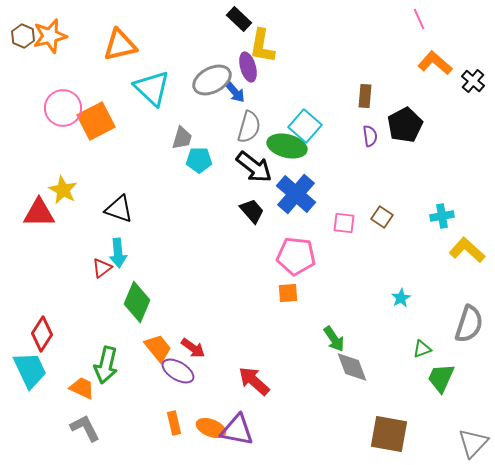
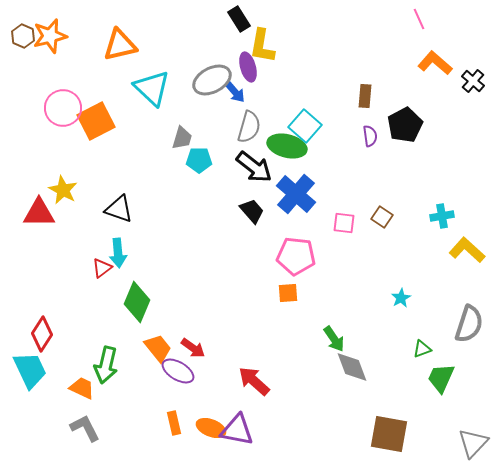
black rectangle at (239, 19): rotated 15 degrees clockwise
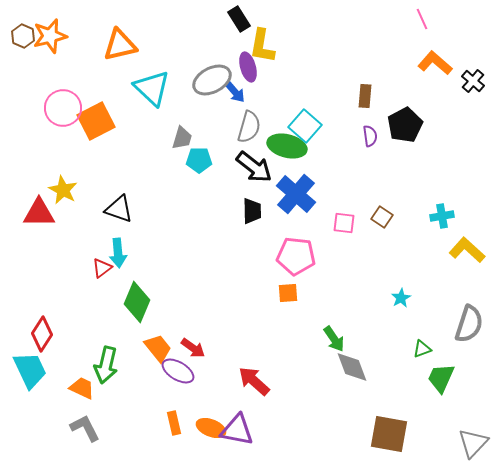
pink line at (419, 19): moved 3 px right
black trapezoid at (252, 211): rotated 40 degrees clockwise
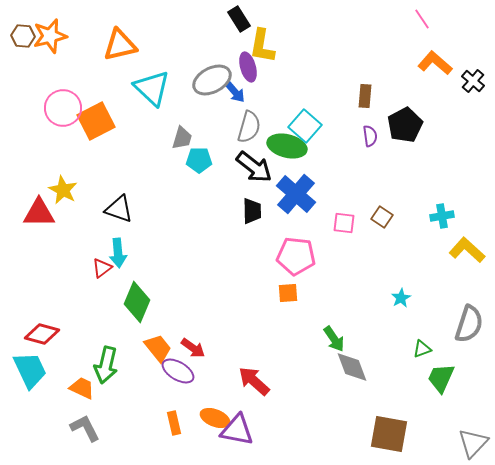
pink line at (422, 19): rotated 10 degrees counterclockwise
brown hexagon at (23, 36): rotated 20 degrees counterclockwise
red diamond at (42, 334): rotated 72 degrees clockwise
orange ellipse at (211, 428): moved 4 px right, 10 px up
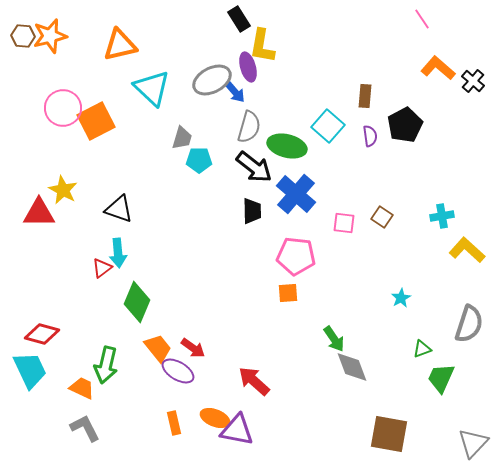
orange L-shape at (435, 63): moved 3 px right, 5 px down
cyan square at (305, 126): moved 23 px right
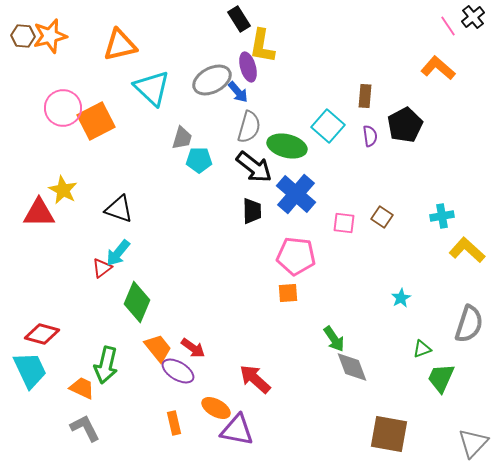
pink line at (422, 19): moved 26 px right, 7 px down
black cross at (473, 81): moved 64 px up; rotated 10 degrees clockwise
blue arrow at (235, 92): moved 3 px right
cyan arrow at (118, 253): rotated 44 degrees clockwise
red arrow at (254, 381): moved 1 px right, 2 px up
orange ellipse at (215, 418): moved 1 px right, 10 px up; rotated 8 degrees clockwise
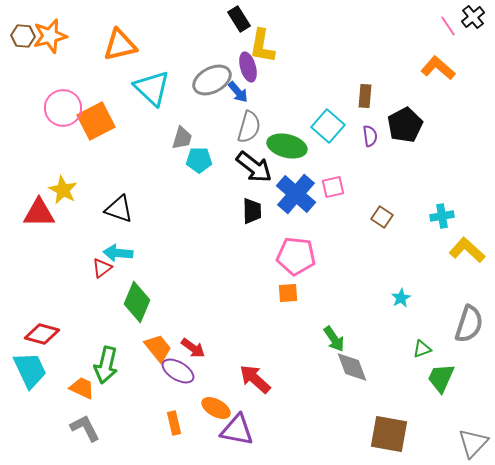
pink square at (344, 223): moved 11 px left, 36 px up; rotated 20 degrees counterclockwise
cyan arrow at (118, 253): rotated 56 degrees clockwise
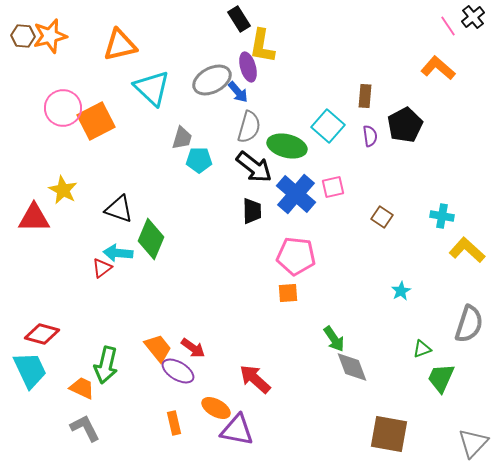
red triangle at (39, 213): moved 5 px left, 5 px down
cyan cross at (442, 216): rotated 20 degrees clockwise
cyan star at (401, 298): moved 7 px up
green diamond at (137, 302): moved 14 px right, 63 px up
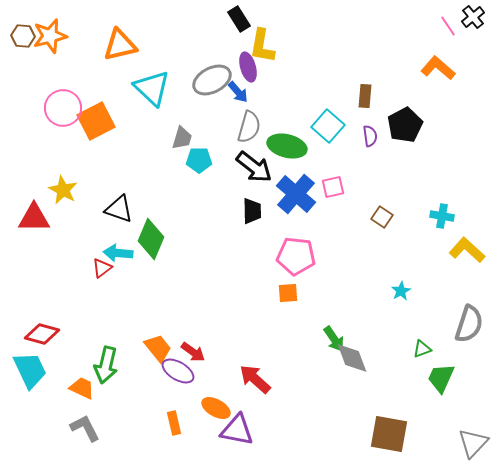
red arrow at (193, 348): moved 4 px down
gray diamond at (352, 367): moved 9 px up
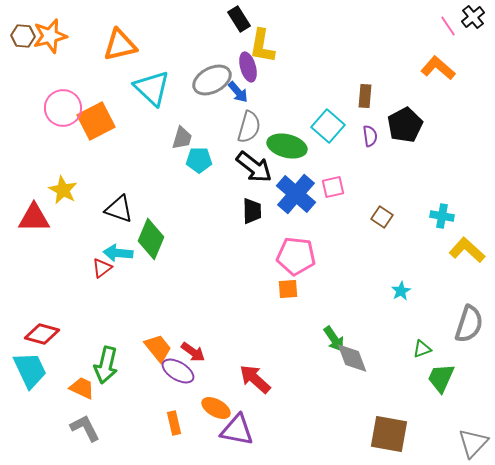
orange square at (288, 293): moved 4 px up
